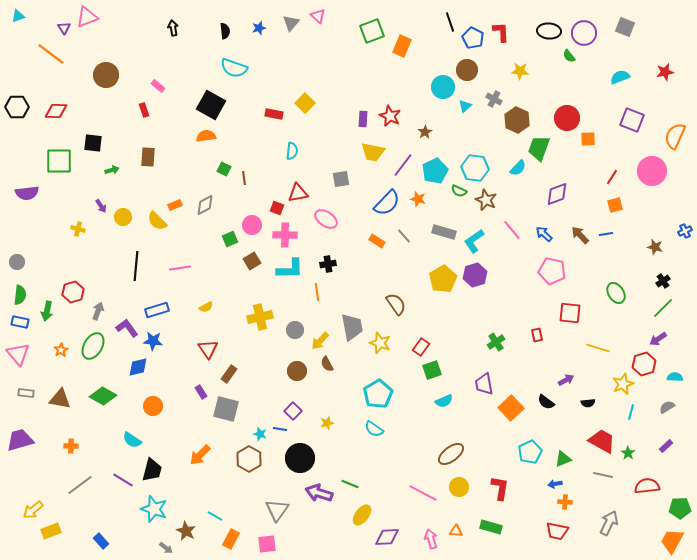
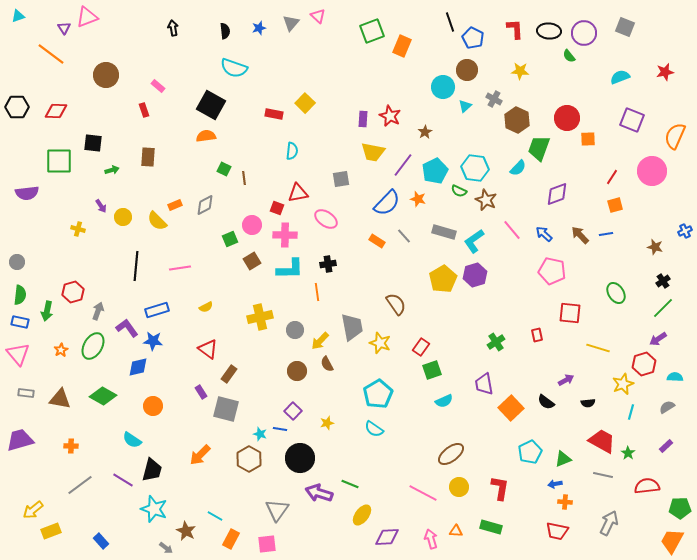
red L-shape at (501, 32): moved 14 px right, 3 px up
red triangle at (208, 349): rotated 20 degrees counterclockwise
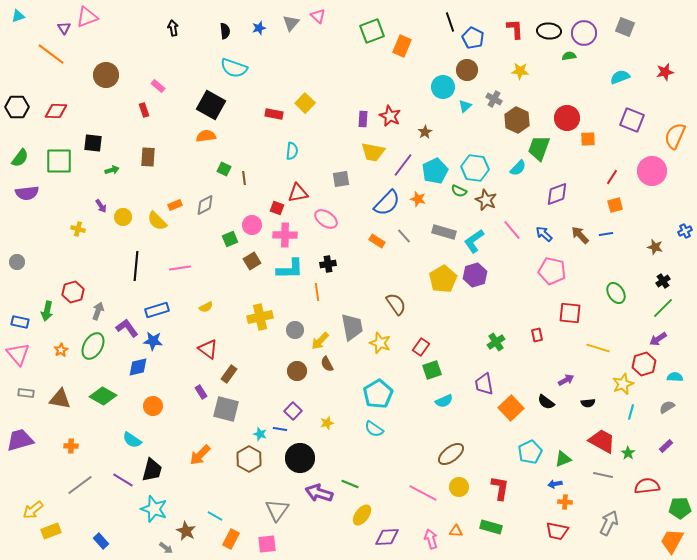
green semicircle at (569, 56): rotated 120 degrees clockwise
green semicircle at (20, 295): moved 137 px up; rotated 30 degrees clockwise
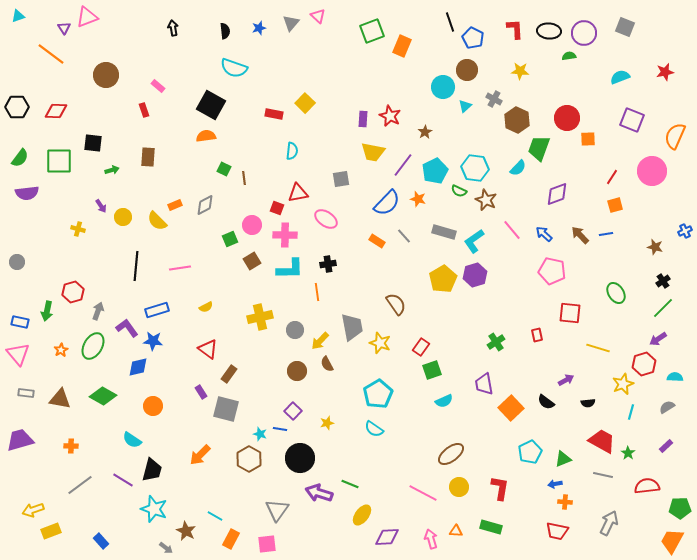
yellow arrow at (33, 510): rotated 20 degrees clockwise
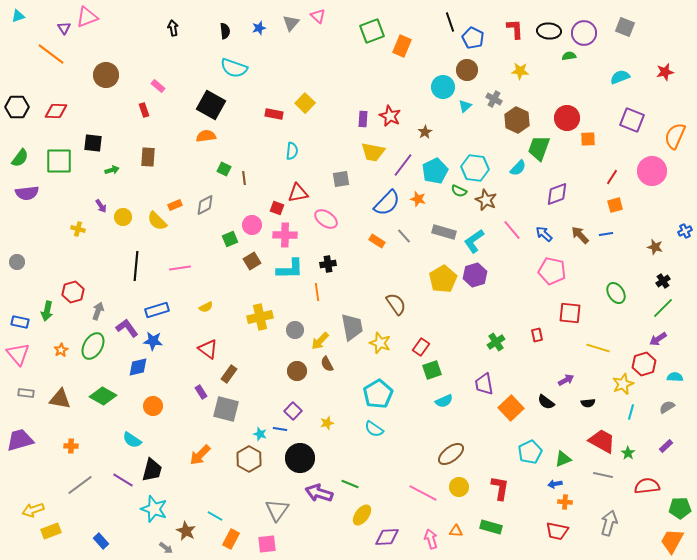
gray arrow at (609, 523): rotated 10 degrees counterclockwise
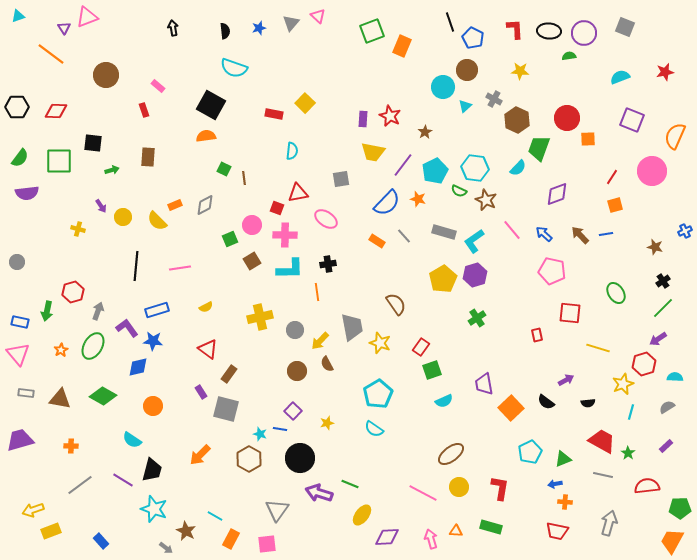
green cross at (496, 342): moved 19 px left, 24 px up
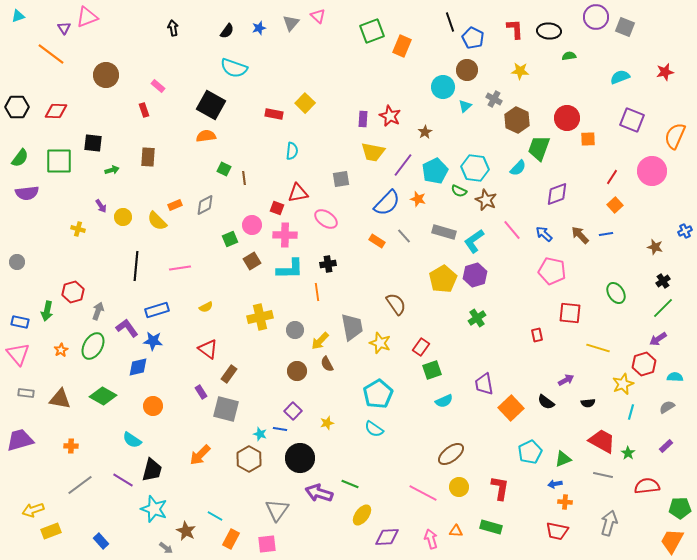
black semicircle at (225, 31): moved 2 px right; rotated 42 degrees clockwise
purple circle at (584, 33): moved 12 px right, 16 px up
orange square at (615, 205): rotated 28 degrees counterclockwise
